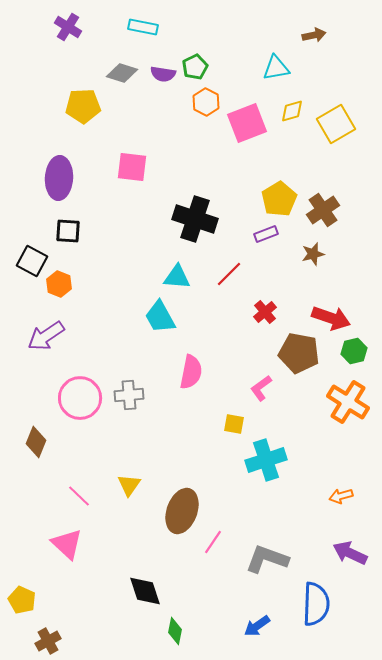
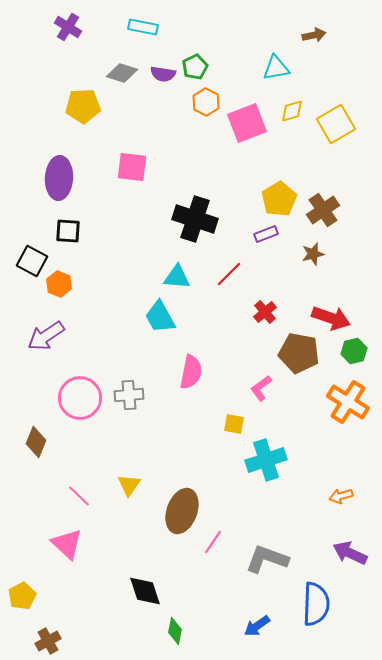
yellow pentagon at (22, 600): moved 4 px up; rotated 20 degrees clockwise
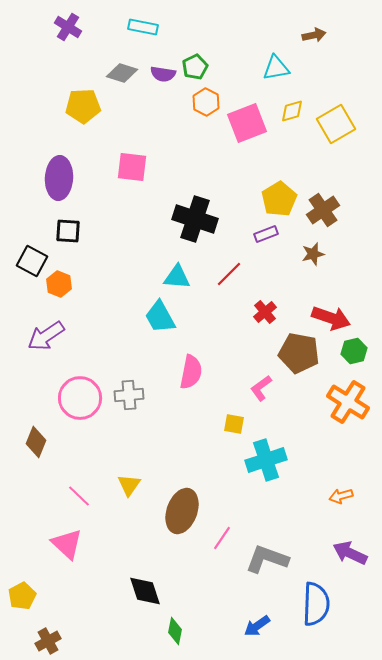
pink line at (213, 542): moved 9 px right, 4 px up
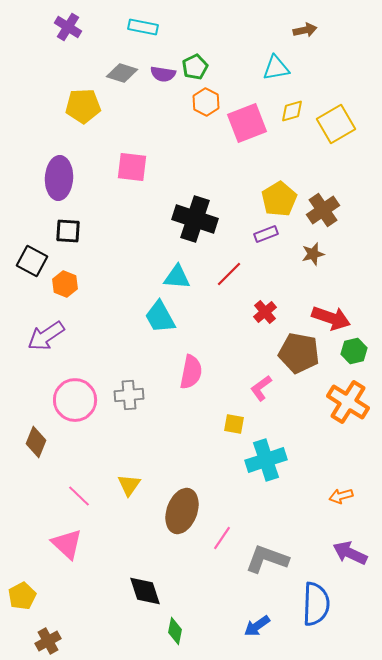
brown arrow at (314, 35): moved 9 px left, 5 px up
orange hexagon at (59, 284): moved 6 px right
pink circle at (80, 398): moved 5 px left, 2 px down
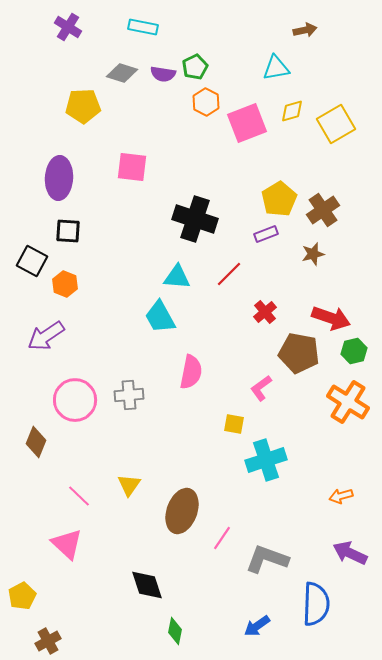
black diamond at (145, 591): moved 2 px right, 6 px up
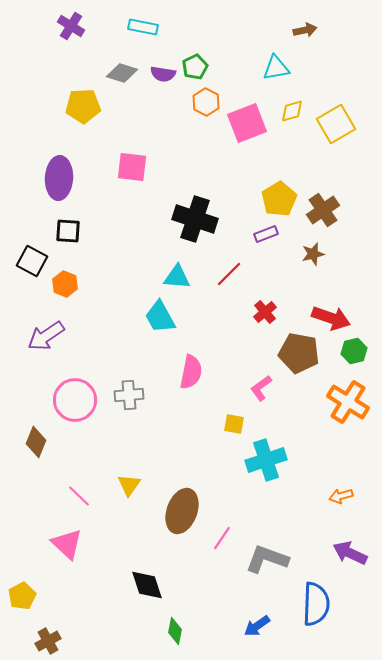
purple cross at (68, 27): moved 3 px right, 1 px up
